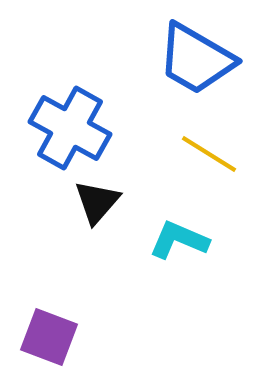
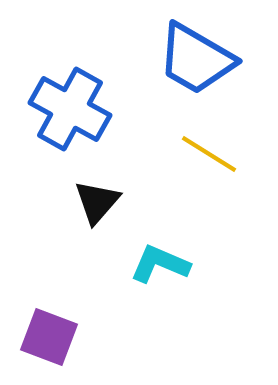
blue cross: moved 19 px up
cyan L-shape: moved 19 px left, 24 px down
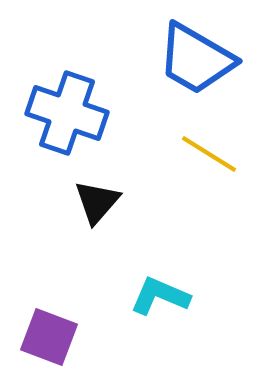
blue cross: moved 3 px left, 4 px down; rotated 10 degrees counterclockwise
cyan L-shape: moved 32 px down
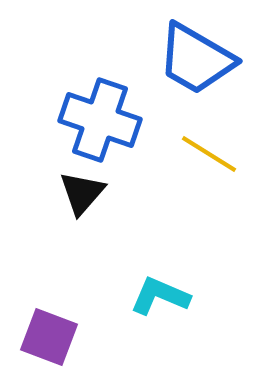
blue cross: moved 33 px right, 7 px down
black triangle: moved 15 px left, 9 px up
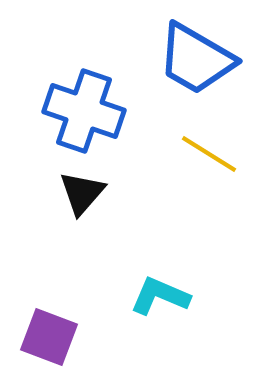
blue cross: moved 16 px left, 9 px up
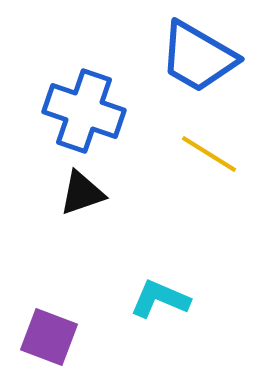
blue trapezoid: moved 2 px right, 2 px up
black triangle: rotated 30 degrees clockwise
cyan L-shape: moved 3 px down
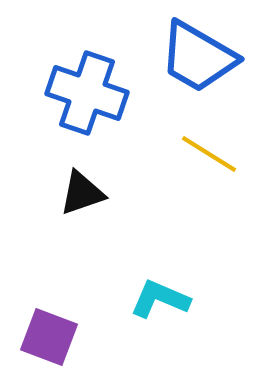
blue cross: moved 3 px right, 18 px up
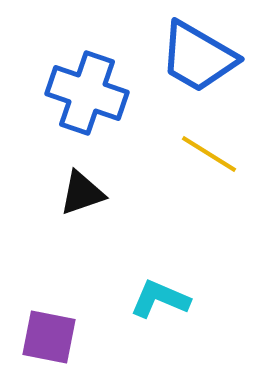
purple square: rotated 10 degrees counterclockwise
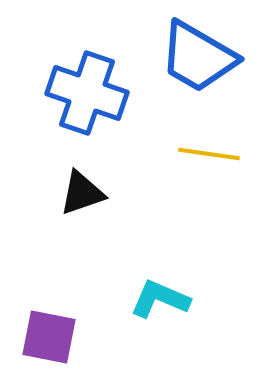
yellow line: rotated 24 degrees counterclockwise
